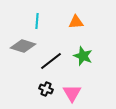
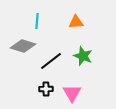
black cross: rotated 24 degrees counterclockwise
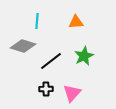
green star: moved 1 px right; rotated 24 degrees clockwise
pink triangle: rotated 12 degrees clockwise
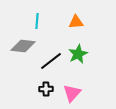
gray diamond: rotated 10 degrees counterclockwise
green star: moved 6 px left, 2 px up
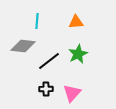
black line: moved 2 px left
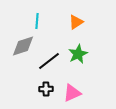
orange triangle: rotated 28 degrees counterclockwise
gray diamond: rotated 25 degrees counterclockwise
pink triangle: rotated 24 degrees clockwise
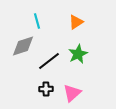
cyan line: rotated 21 degrees counterclockwise
pink triangle: rotated 18 degrees counterclockwise
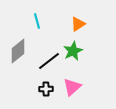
orange triangle: moved 2 px right, 2 px down
gray diamond: moved 5 px left, 5 px down; rotated 20 degrees counterclockwise
green star: moved 5 px left, 3 px up
pink triangle: moved 6 px up
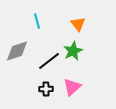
orange triangle: rotated 35 degrees counterclockwise
gray diamond: moved 1 px left; rotated 20 degrees clockwise
